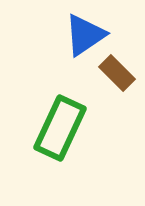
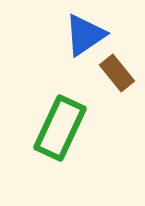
brown rectangle: rotated 6 degrees clockwise
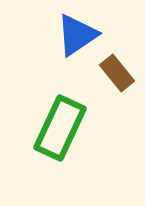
blue triangle: moved 8 px left
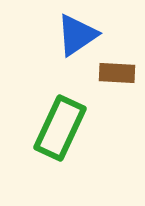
brown rectangle: rotated 48 degrees counterclockwise
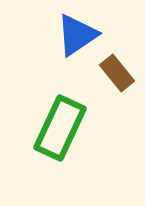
brown rectangle: rotated 48 degrees clockwise
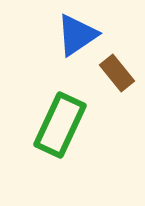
green rectangle: moved 3 px up
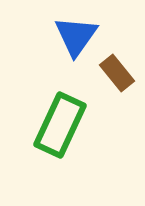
blue triangle: moved 1 px left, 1 px down; rotated 21 degrees counterclockwise
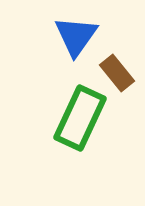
green rectangle: moved 20 px right, 7 px up
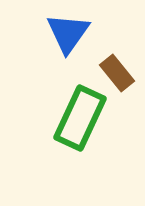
blue triangle: moved 8 px left, 3 px up
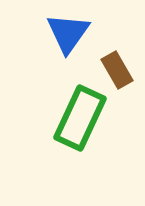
brown rectangle: moved 3 px up; rotated 9 degrees clockwise
